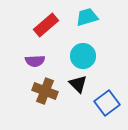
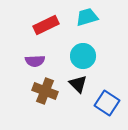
red rectangle: rotated 15 degrees clockwise
blue square: rotated 20 degrees counterclockwise
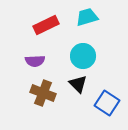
brown cross: moved 2 px left, 2 px down
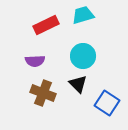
cyan trapezoid: moved 4 px left, 2 px up
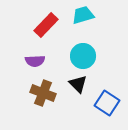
red rectangle: rotated 20 degrees counterclockwise
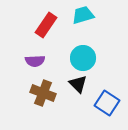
red rectangle: rotated 10 degrees counterclockwise
cyan circle: moved 2 px down
